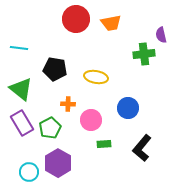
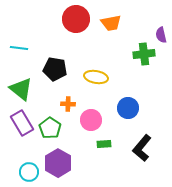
green pentagon: rotated 10 degrees counterclockwise
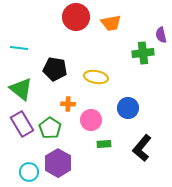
red circle: moved 2 px up
green cross: moved 1 px left, 1 px up
purple rectangle: moved 1 px down
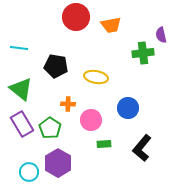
orange trapezoid: moved 2 px down
black pentagon: moved 1 px right, 3 px up
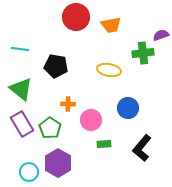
purple semicircle: rotated 84 degrees clockwise
cyan line: moved 1 px right, 1 px down
yellow ellipse: moved 13 px right, 7 px up
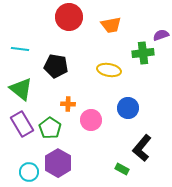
red circle: moved 7 px left
green rectangle: moved 18 px right, 25 px down; rotated 32 degrees clockwise
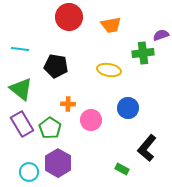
black L-shape: moved 5 px right
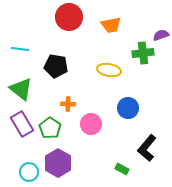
pink circle: moved 4 px down
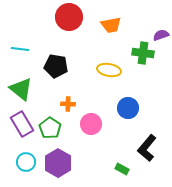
green cross: rotated 15 degrees clockwise
cyan circle: moved 3 px left, 10 px up
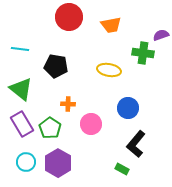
black L-shape: moved 11 px left, 4 px up
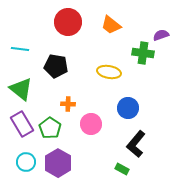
red circle: moved 1 px left, 5 px down
orange trapezoid: rotated 50 degrees clockwise
yellow ellipse: moved 2 px down
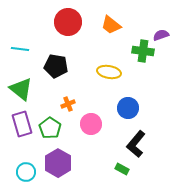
green cross: moved 2 px up
orange cross: rotated 24 degrees counterclockwise
purple rectangle: rotated 15 degrees clockwise
cyan circle: moved 10 px down
